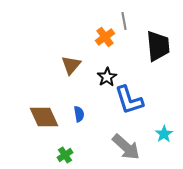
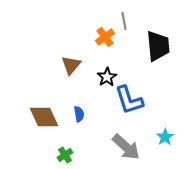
cyan star: moved 1 px right, 3 px down
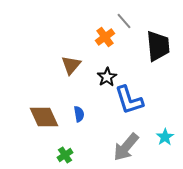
gray line: rotated 30 degrees counterclockwise
gray arrow: rotated 88 degrees clockwise
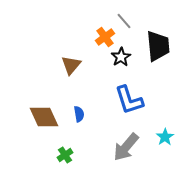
black star: moved 14 px right, 20 px up
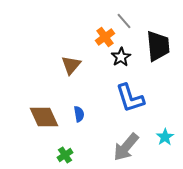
blue L-shape: moved 1 px right, 2 px up
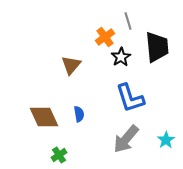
gray line: moved 4 px right; rotated 24 degrees clockwise
black trapezoid: moved 1 px left, 1 px down
cyan star: moved 1 px right, 3 px down
gray arrow: moved 8 px up
green cross: moved 6 px left
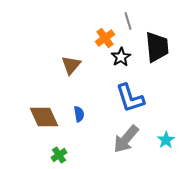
orange cross: moved 1 px down
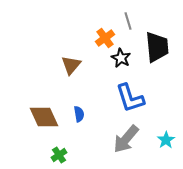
black star: moved 1 px down; rotated 12 degrees counterclockwise
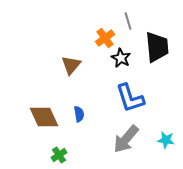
cyan star: rotated 30 degrees counterclockwise
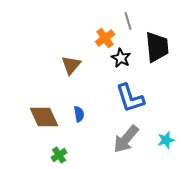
cyan star: rotated 24 degrees counterclockwise
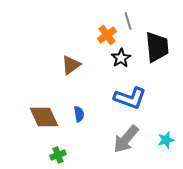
orange cross: moved 2 px right, 3 px up
black star: rotated 12 degrees clockwise
brown triangle: rotated 15 degrees clockwise
blue L-shape: rotated 52 degrees counterclockwise
green cross: moved 1 px left; rotated 14 degrees clockwise
